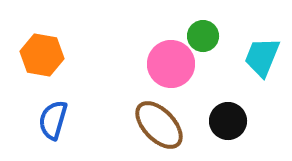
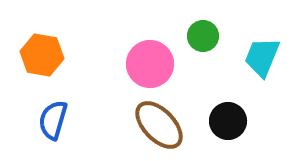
pink circle: moved 21 px left
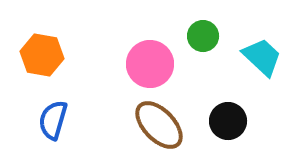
cyan trapezoid: rotated 111 degrees clockwise
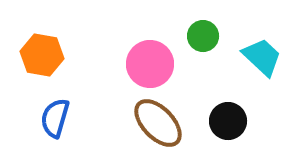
blue semicircle: moved 2 px right, 2 px up
brown ellipse: moved 1 px left, 2 px up
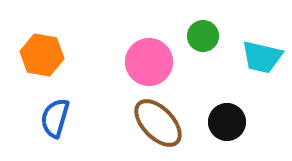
cyan trapezoid: rotated 150 degrees clockwise
pink circle: moved 1 px left, 2 px up
black circle: moved 1 px left, 1 px down
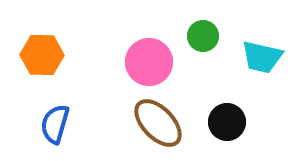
orange hexagon: rotated 9 degrees counterclockwise
blue semicircle: moved 6 px down
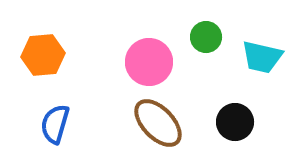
green circle: moved 3 px right, 1 px down
orange hexagon: moved 1 px right; rotated 6 degrees counterclockwise
black circle: moved 8 px right
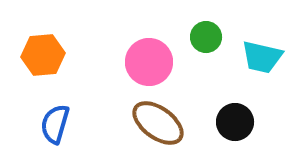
brown ellipse: rotated 10 degrees counterclockwise
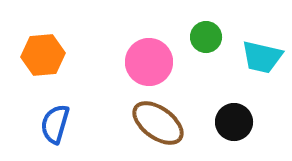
black circle: moved 1 px left
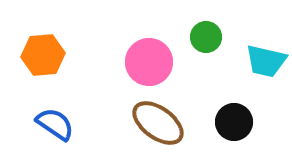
cyan trapezoid: moved 4 px right, 4 px down
blue semicircle: rotated 108 degrees clockwise
